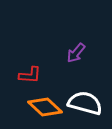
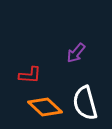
white semicircle: rotated 120 degrees counterclockwise
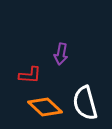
purple arrow: moved 15 px left, 1 px down; rotated 30 degrees counterclockwise
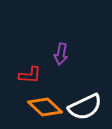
white semicircle: moved 4 px down; rotated 100 degrees counterclockwise
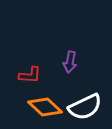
purple arrow: moved 9 px right, 8 px down
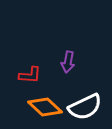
purple arrow: moved 2 px left
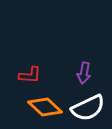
purple arrow: moved 16 px right, 11 px down
white semicircle: moved 3 px right, 1 px down
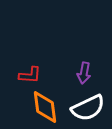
orange diamond: rotated 40 degrees clockwise
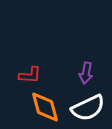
purple arrow: moved 2 px right
orange diamond: rotated 8 degrees counterclockwise
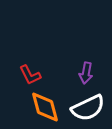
red L-shape: rotated 60 degrees clockwise
